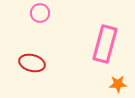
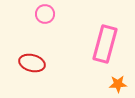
pink circle: moved 5 px right, 1 px down
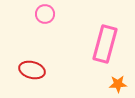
red ellipse: moved 7 px down
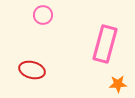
pink circle: moved 2 px left, 1 px down
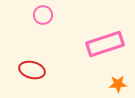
pink rectangle: rotated 57 degrees clockwise
